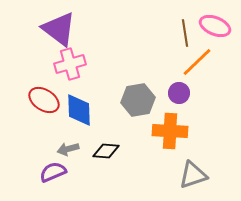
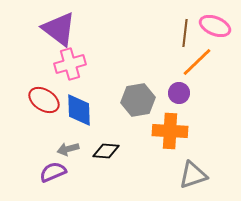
brown line: rotated 16 degrees clockwise
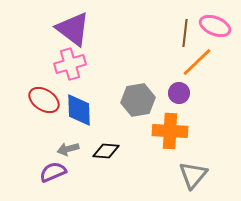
purple triangle: moved 14 px right
gray triangle: rotated 32 degrees counterclockwise
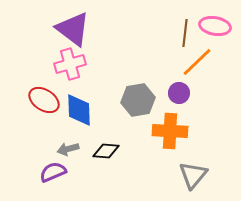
pink ellipse: rotated 12 degrees counterclockwise
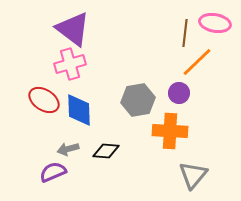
pink ellipse: moved 3 px up
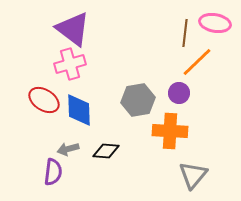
purple semicircle: rotated 120 degrees clockwise
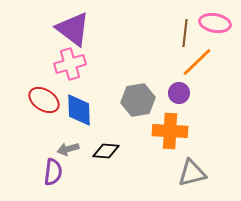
gray triangle: moved 1 px left, 2 px up; rotated 36 degrees clockwise
